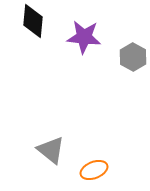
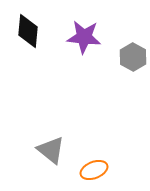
black diamond: moved 5 px left, 10 px down
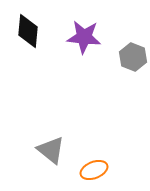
gray hexagon: rotated 8 degrees counterclockwise
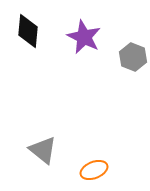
purple star: rotated 20 degrees clockwise
gray triangle: moved 8 px left
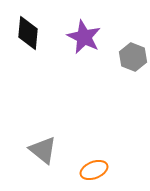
black diamond: moved 2 px down
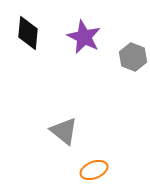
gray triangle: moved 21 px right, 19 px up
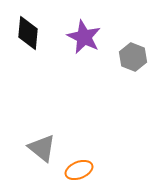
gray triangle: moved 22 px left, 17 px down
orange ellipse: moved 15 px left
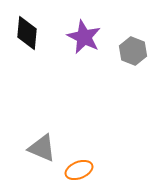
black diamond: moved 1 px left
gray hexagon: moved 6 px up
gray triangle: rotated 16 degrees counterclockwise
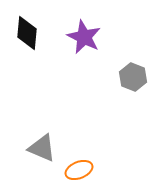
gray hexagon: moved 26 px down
